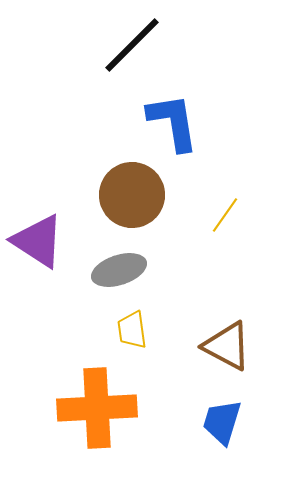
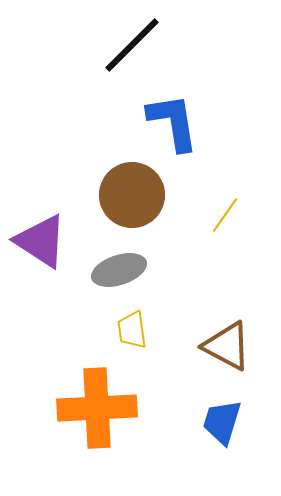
purple triangle: moved 3 px right
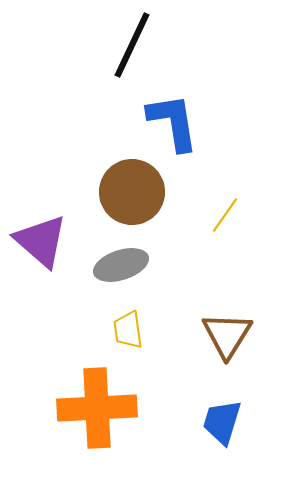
black line: rotated 20 degrees counterclockwise
brown circle: moved 3 px up
purple triangle: rotated 8 degrees clockwise
gray ellipse: moved 2 px right, 5 px up
yellow trapezoid: moved 4 px left
brown triangle: moved 11 px up; rotated 34 degrees clockwise
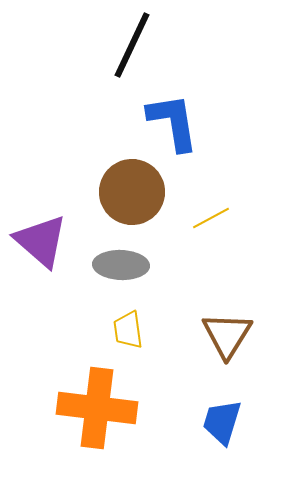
yellow line: moved 14 px left, 3 px down; rotated 27 degrees clockwise
gray ellipse: rotated 20 degrees clockwise
orange cross: rotated 10 degrees clockwise
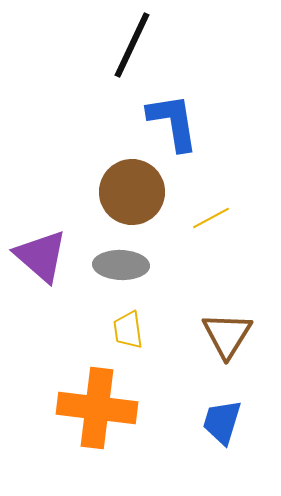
purple triangle: moved 15 px down
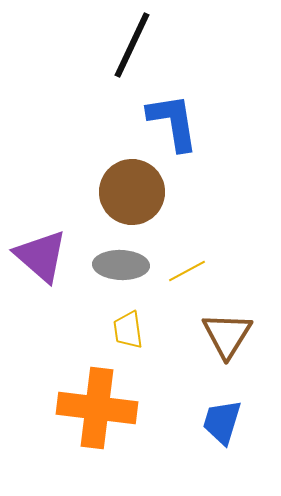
yellow line: moved 24 px left, 53 px down
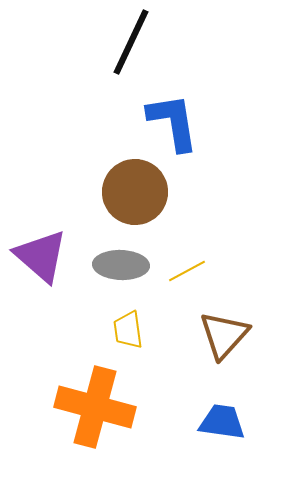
black line: moved 1 px left, 3 px up
brown circle: moved 3 px right
brown triangle: moved 3 px left; rotated 10 degrees clockwise
orange cross: moved 2 px left, 1 px up; rotated 8 degrees clockwise
blue trapezoid: rotated 81 degrees clockwise
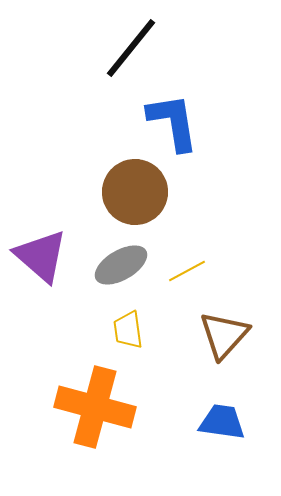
black line: moved 6 px down; rotated 14 degrees clockwise
gray ellipse: rotated 32 degrees counterclockwise
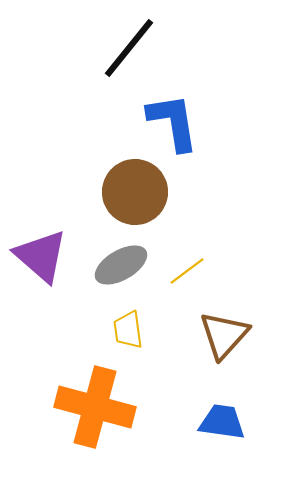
black line: moved 2 px left
yellow line: rotated 9 degrees counterclockwise
